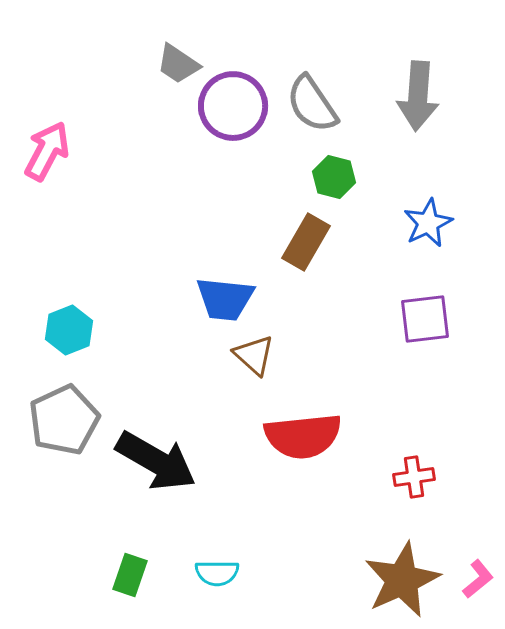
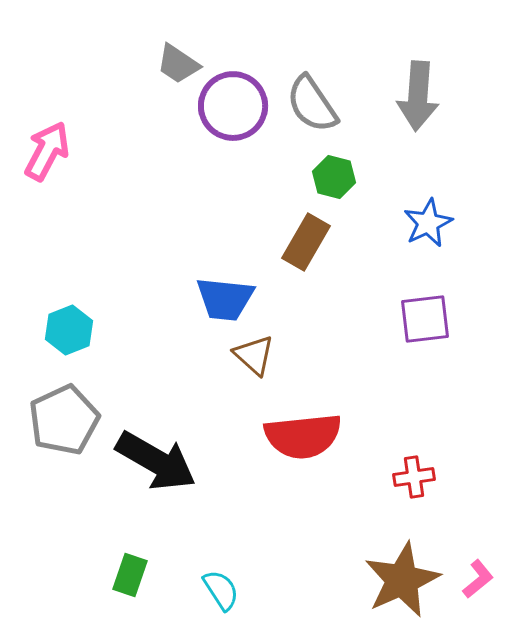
cyan semicircle: moved 4 px right, 17 px down; rotated 123 degrees counterclockwise
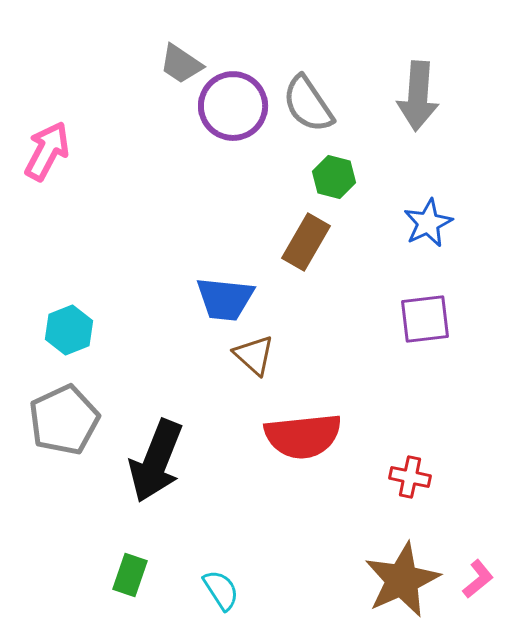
gray trapezoid: moved 3 px right
gray semicircle: moved 4 px left
black arrow: rotated 82 degrees clockwise
red cross: moved 4 px left; rotated 21 degrees clockwise
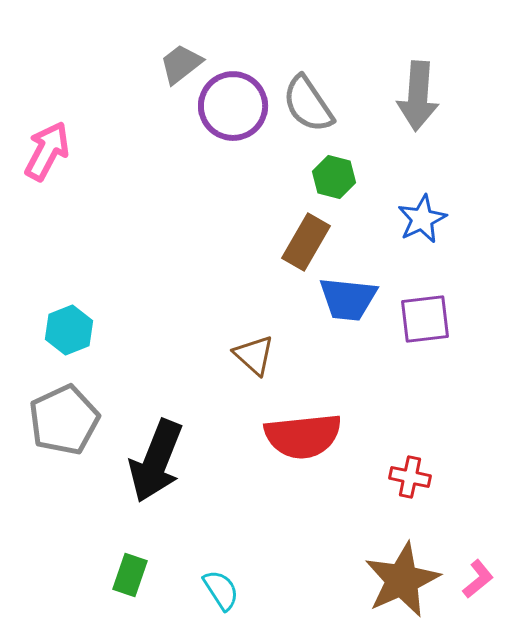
gray trapezoid: rotated 108 degrees clockwise
blue star: moved 6 px left, 4 px up
blue trapezoid: moved 123 px right
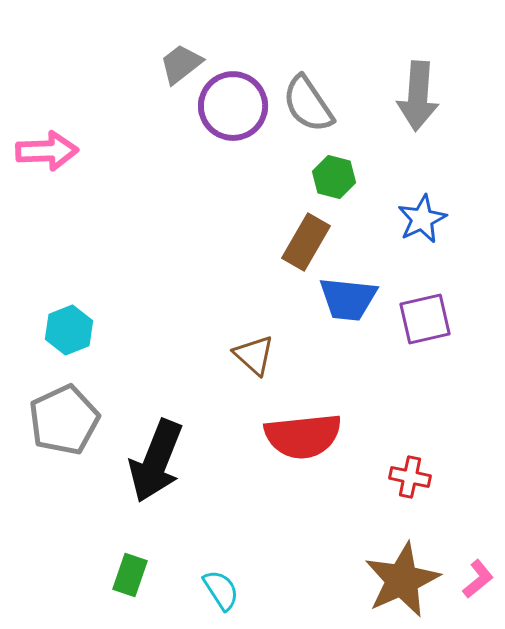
pink arrow: rotated 60 degrees clockwise
purple square: rotated 6 degrees counterclockwise
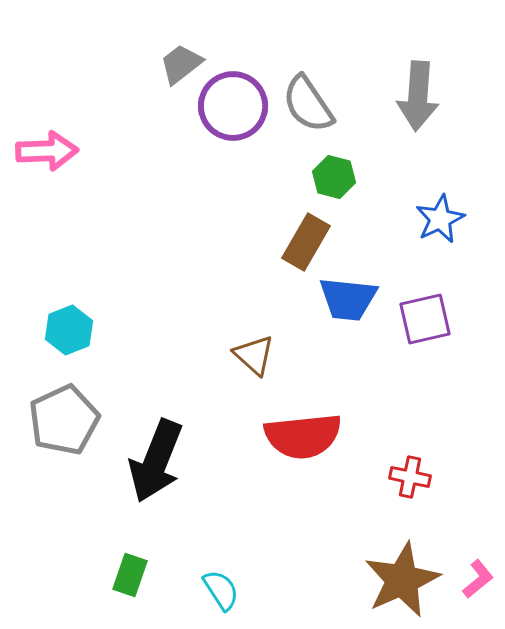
blue star: moved 18 px right
